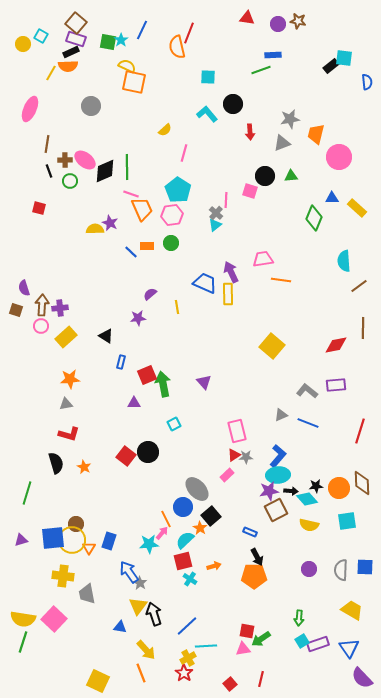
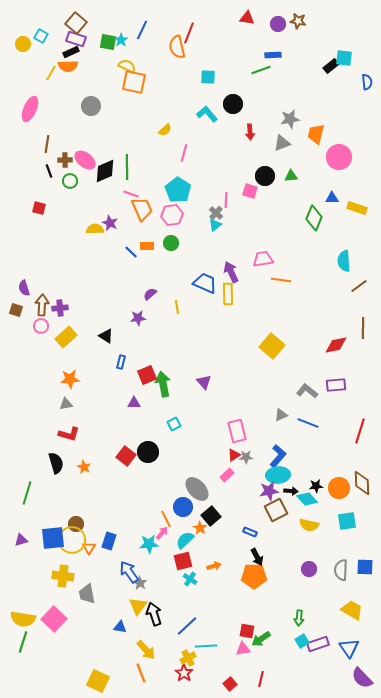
yellow rectangle at (357, 208): rotated 24 degrees counterclockwise
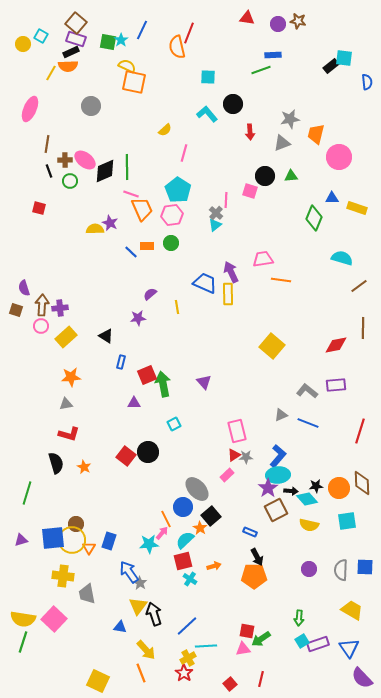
cyan semicircle at (344, 261): moved 2 px left, 3 px up; rotated 110 degrees clockwise
orange star at (70, 379): moved 1 px right, 2 px up
purple star at (269, 491): moved 1 px left, 3 px up; rotated 24 degrees counterclockwise
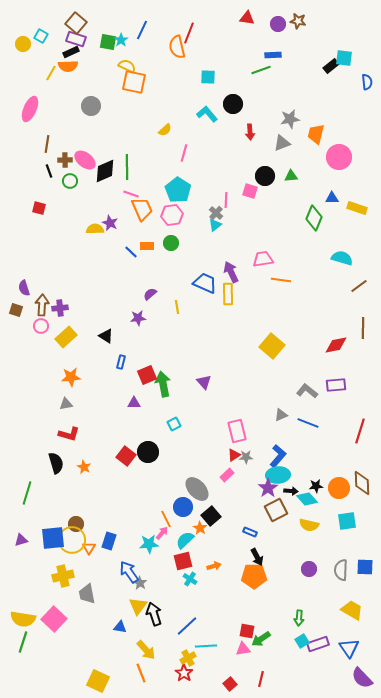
yellow cross at (63, 576): rotated 20 degrees counterclockwise
